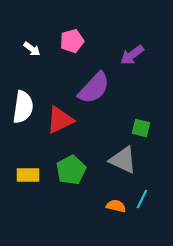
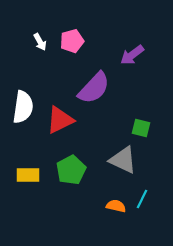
white arrow: moved 8 px right, 7 px up; rotated 24 degrees clockwise
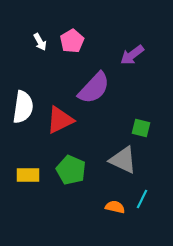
pink pentagon: rotated 15 degrees counterclockwise
green pentagon: rotated 20 degrees counterclockwise
orange semicircle: moved 1 px left, 1 px down
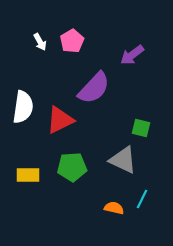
green pentagon: moved 1 px right, 3 px up; rotated 28 degrees counterclockwise
orange semicircle: moved 1 px left, 1 px down
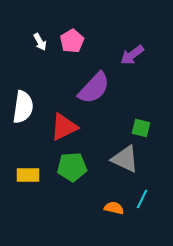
red triangle: moved 4 px right, 7 px down
gray triangle: moved 2 px right, 1 px up
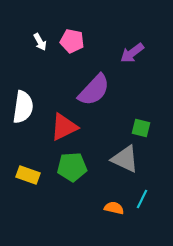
pink pentagon: rotated 30 degrees counterclockwise
purple arrow: moved 2 px up
purple semicircle: moved 2 px down
yellow rectangle: rotated 20 degrees clockwise
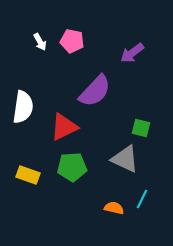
purple semicircle: moved 1 px right, 1 px down
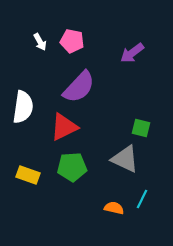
purple semicircle: moved 16 px left, 4 px up
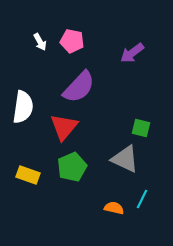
red triangle: rotated 24 degrees counterclockwise
green pentagon: rotated 20 degrees counterclockwise
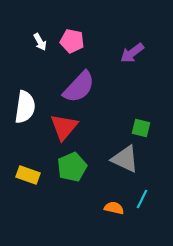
white semicircle: moved 2 px right
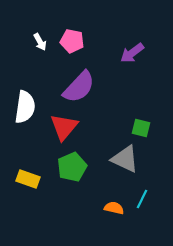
yellow rectangle: moved 4 px down
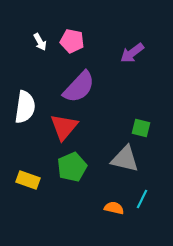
gray triangle: rotated 12 degrees counterclockwise
yellow rectangle: moved 1 px down
